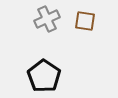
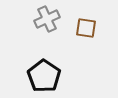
brown square: moved 1 px right, 7 px down
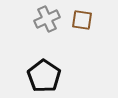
brown square: moved 4 px left, 8 px up
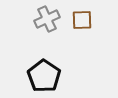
brown square: rotated 10 degrees counterclockwise
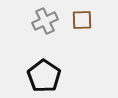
gray cross: moved 2 px left, 2 px down
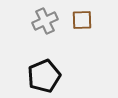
black pentagon: rotated 16 degrees clockwise
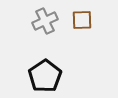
black pentagon: moved 1 px right; rotated 12 degrees counterclockwise
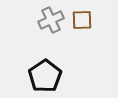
gray cross: moved 6 px right, 1 px up
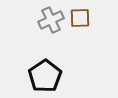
brown square: moved 2 px left, 2 px up
